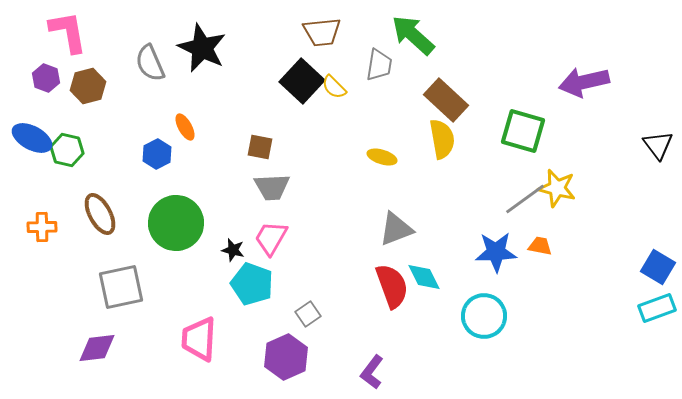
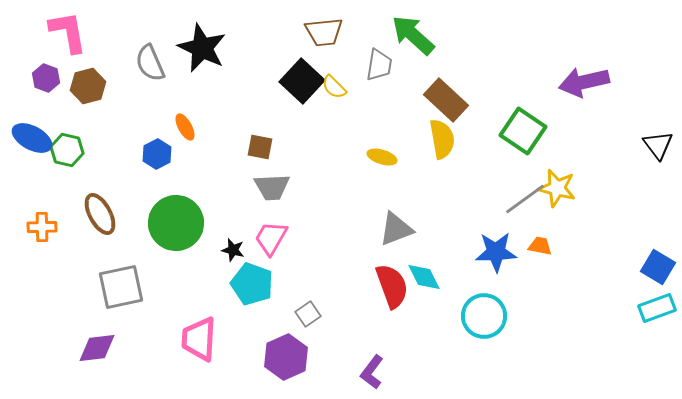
brown trapezoid at (322, 32): moved 2 px right
green square at (523, 131): rotated 18 degrees clockwise
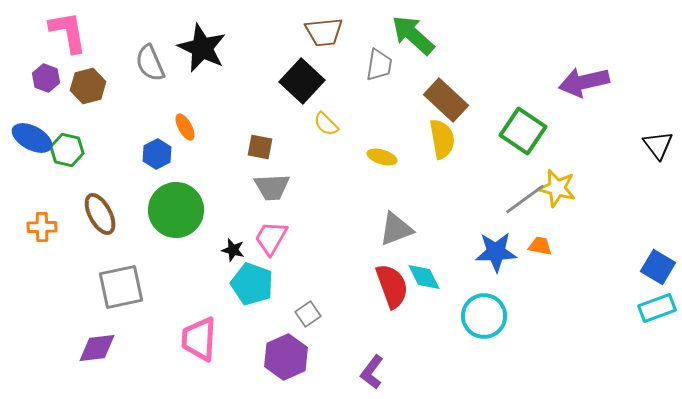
yellow semicircle at (334, 87): moved 8 px left, 37 px down
green circle at (176, 223): moved 13 px up
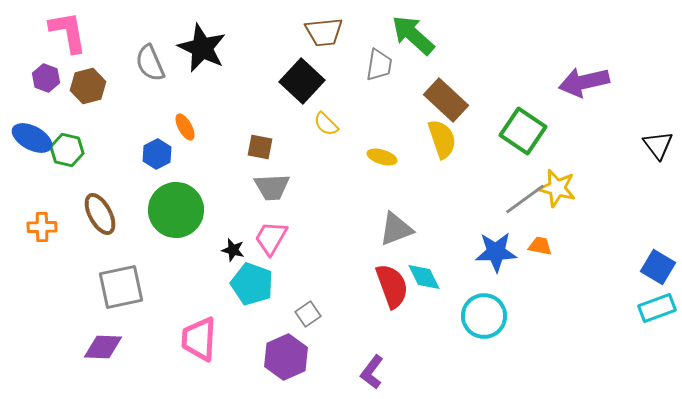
yellow semicircle at (442, 139): rotated 9 degrees counterclockwise
purple diamond at (97, 348): moved 6 px right, 1 px up; rotated 9 degrees clockwise
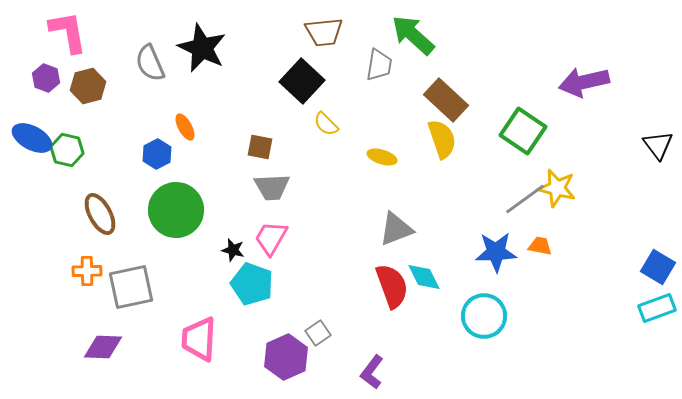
orange cross at (42, 227): moved 45 px right, 44 px down
gray square at (121, 287): moved 10 px right
gray square at (308, 314): moved 10 px right, 19 px down
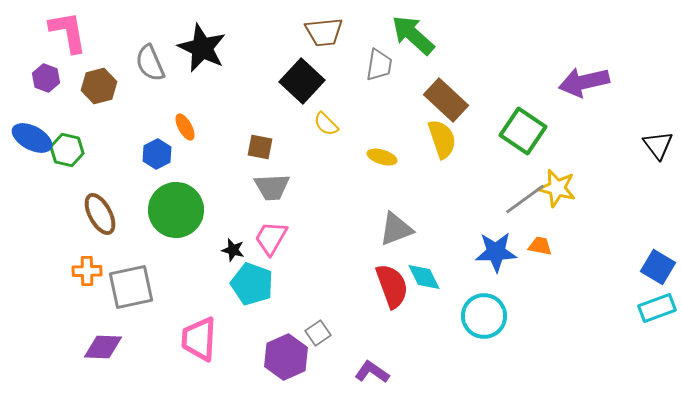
brown hexagon at (88, 86): moved 11 px right
purple L-shape at (372, 372): rotated 88 degrees clockwise
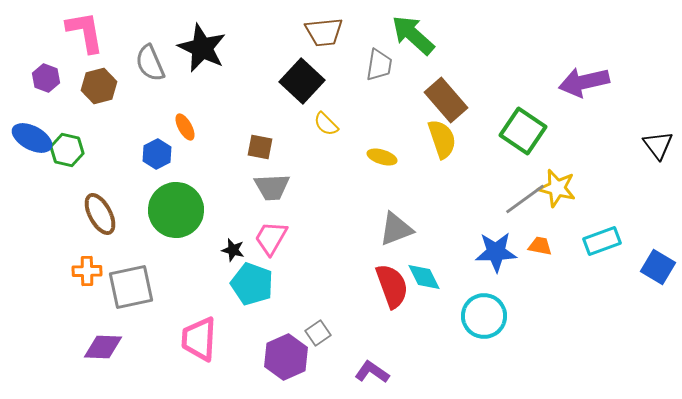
pink L-shape at (68, 32): moved 17 px right
brown rectangle at (446, 100): rotated 6 degrees clockwise
cyan rectangle at (657, 308): moved 55 px left, 67 px up
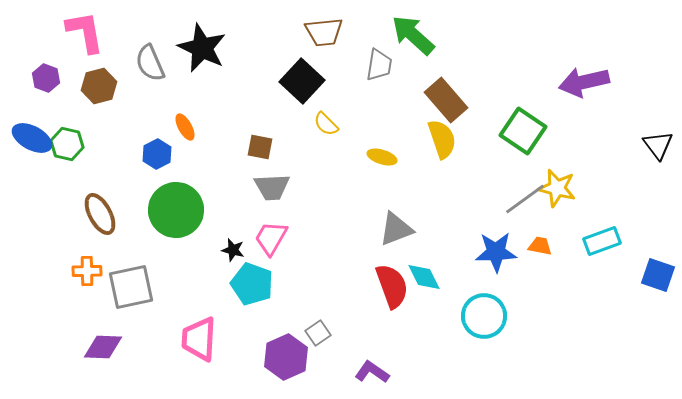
green hexagon at (67, 150): moved 6 px up
blue square at (658, 267): moved 8 px down; rotated 12 degrees counterclockwise
